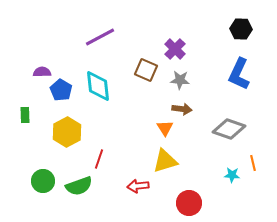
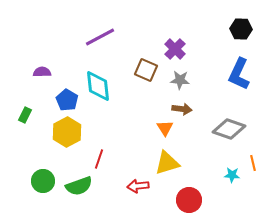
blue pentagon: moved 6 px right, 10 px down
green rectangle: rotated 28 degrees clockwise
yellow triangle: moved 2 px right, 2 px down
red circle: moved 3 px up
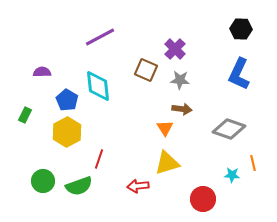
red circle: moved 14 px right, 1 px up
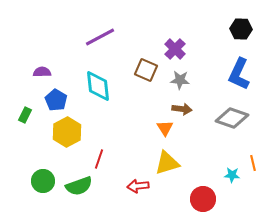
blue pentagon: moved 11 px left
gray diamond: moved 3 px right, 11 px up
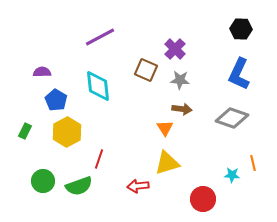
green rectangle: moved 16 px down
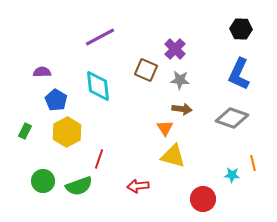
yellow triangle: moved 6 px right, 7 px up; rotated 32 degrees clockwise
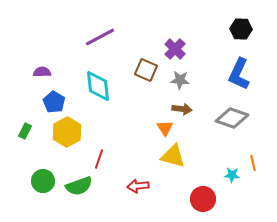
blue pentagon: moved 2 px left, 2 px down
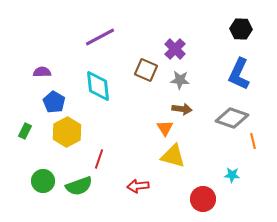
orange line: moved 22 px up
